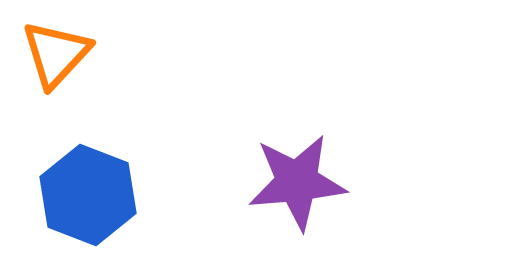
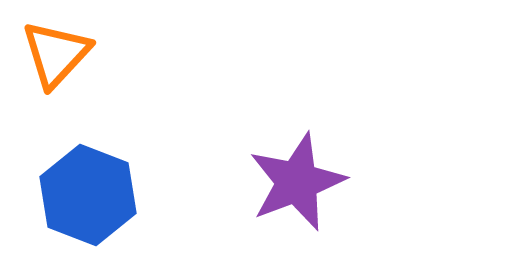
purple star: rotated 16 degrees counterclockwise
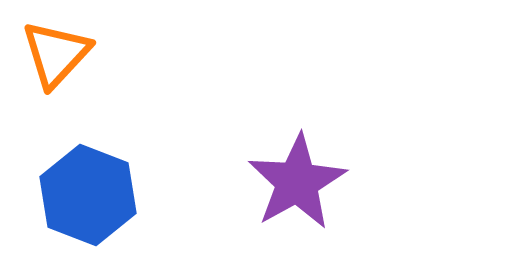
purple star: rotated 8 degrees counterclockwise
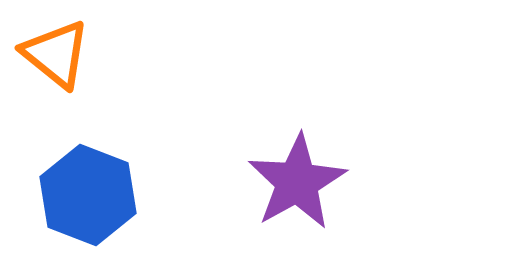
orange triangle: rotated 34 degrees counterclockwise
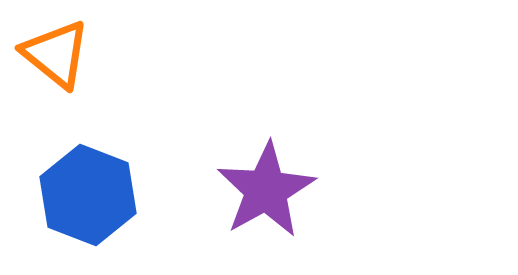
purple star: moved 31 px left, 8 px down
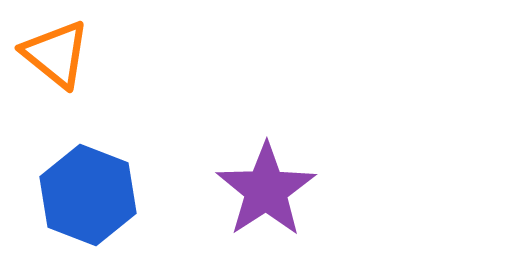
purple star: rotated 4 degrees counterclockwise
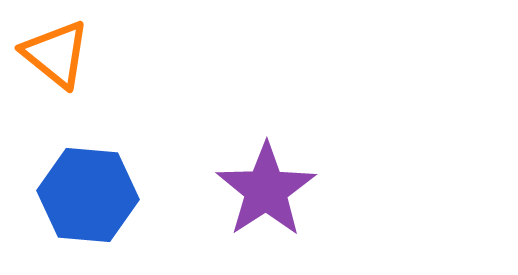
blue hexagon: rotated 16 degrees counterclockwise
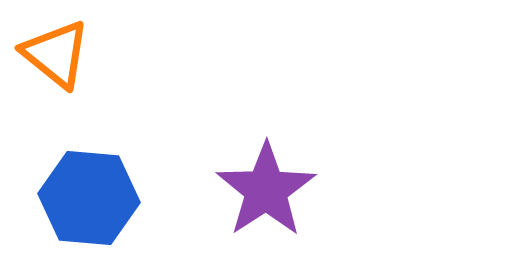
blue hexagon: moved 1 px right, 3 px down
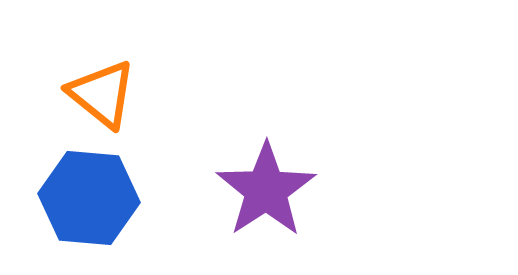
orange triangle: moved 46 px right, 40 px down
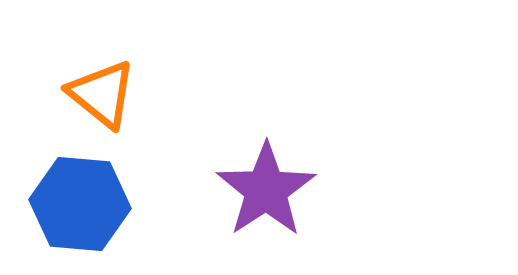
blue hexagon: moved 9 px left, 6 px down
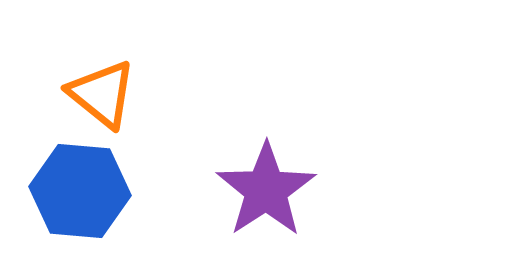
blue hexagon: moved 13 px up
